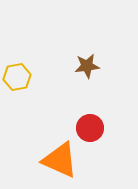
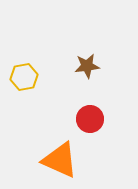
yellow hexagon: moved 7 px right
red circle: moved 9 px up
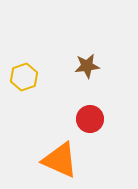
yellow hexagon: rotated 8 degrees counterclockwise
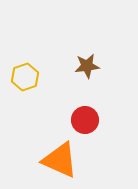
yellow hexagon: moved 1 px right
red circle: moved 5 px left, 1 px down
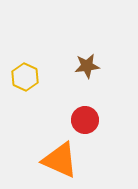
yellow hexagon: rotated 16 degrees counterclockwise
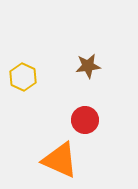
brown star: moved 1 px right
yellow hexagon: moved 2 px left
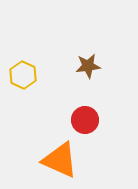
yellow hexagon: moved 2 px up
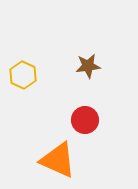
orange triangle: moved 2 px left
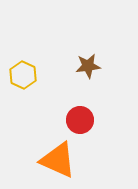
red circle: moved 5 px left
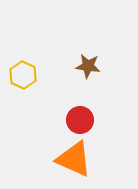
brown star: rotated 15 degrees clockwise
orange triangle: moved 16 px right, 1 px up
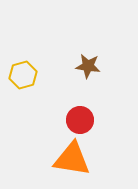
yellow hexagon: rotated 20 degrees clockwise
orange triangle: moved 2 px left; rotated 15 degrees counterclockwise
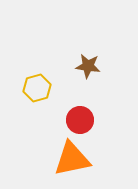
yellow hexagon: moved 14 px right, 13 px down
orange triangle: rotated 21 degrees counterclockwise
